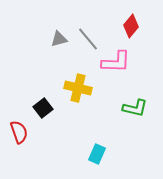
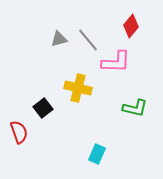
gray line: moved 1 px down
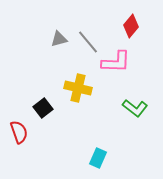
gray line: moved 2 px down
green L-shape: rotated 25 degrees clockwise
cyan rectangle: moved 1 px right, 4 px down
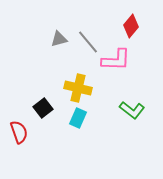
pink L-shape: moved 2 px up
green L-shape: moved 3 px left, 2 px down
cyan rectangle: moved 20 px left, 40 px up
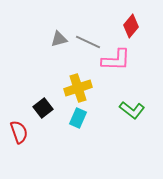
gray line: rotated 25 degrees counterclockwise
yellow cross: rotated 32 degrees counterclockwise
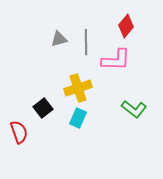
red diamond: moved 5 px left
gray line: moved 2 px left; rotated 65 degrees clockwise
green L-shape: moved 2 px right, 1 px up
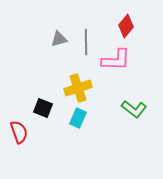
black square: rotated 30 degrees counterclockwise
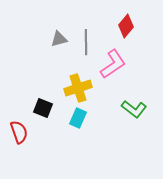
pink L-shape: moved 3 px left, 4 px down; rotated 36 degrees counterclockwise
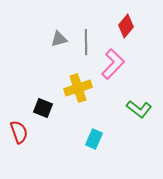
pink L-shape: rotated 12 degrees counterclockwise
green L-shape: moved 5 px right
cyan rectangle: moved 16 px right, 21 px down
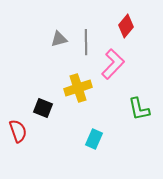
green L-shape: rotated 40 degrees clockwise
red semicircle: moved 1 px left, 1 px up
